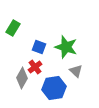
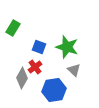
green star: moved 1 px right
gray triangle: moved 2 px left, 1 px up
blue hexagon: moved 2 px down
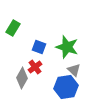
blue hexagon: moved 12 px right, 3 px up
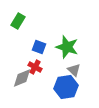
green rectangle: moved 5 px right, 7 px up
red cross: rotated 24 degrees counterclockwise
gray diamond: rotated 40 degrees clockwise
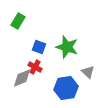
gray triangle: moved 14 px right, 2 px down
blue hexagon: moved 1 px down
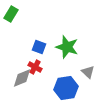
green rectangle: moved 7 px left, 7 px up
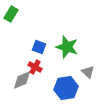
gray diamond: moved 2 px down
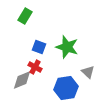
green rectangle: moved 14 px right, 2 px down
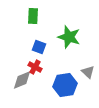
green rectangle: moved 8 px right; rotated 28 degrees counterclockwise
green star: moved 2 px right, 10 px up
blue hexagon: moved 1 px left, 3 px up
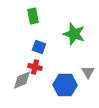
green rectangle: rotated 14 degrees counterclockwise
green star: moved 5 px right, 3 px up
red cross: rotated 16 degrees counterclockwise
gray triangle: rotated 16 degrees clockwise
blue hexagon: rotated 10 degrees clockwise
